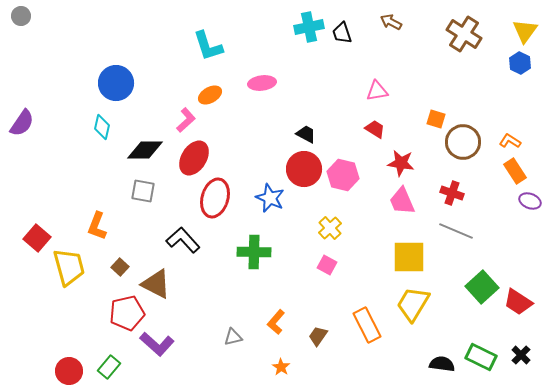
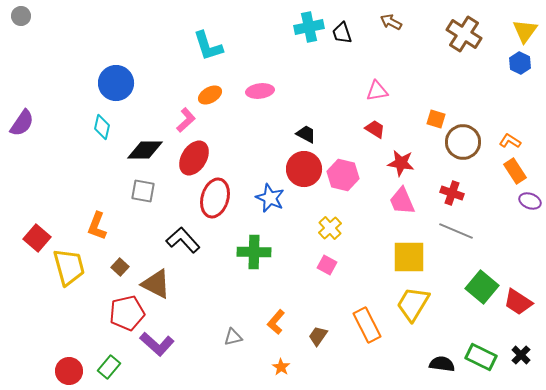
pink ellipse at (262, 83): moved 2 px left, 8 px down
green square at (482, 287): rotated 8 degrees counterclockwise
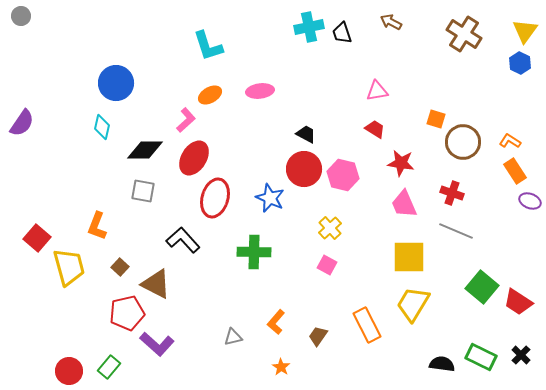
pink trapezoid at (402, 201): moved 2 px right, 3 px down
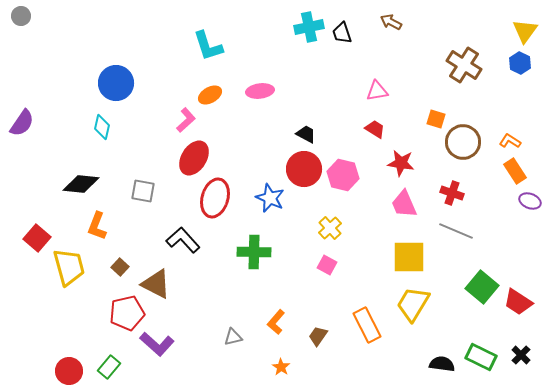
brown cross at (464, 34): moved 31 px down
black diamond at (145, 150): moved 64 px left, 34 px down; rotated 6 degrees clockwise
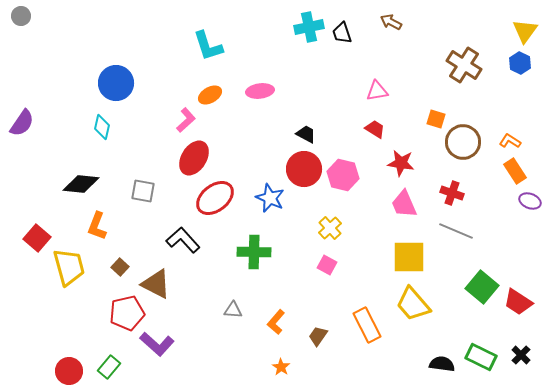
red ellipse at (215, 198): rotated 36 degrees clockwise
yellow trapezoid at (413, 304): rotated 72 degrees counterclockwise
gray triangle at (233, 337): moved 27 px up; rotated 18 degrees clockwise
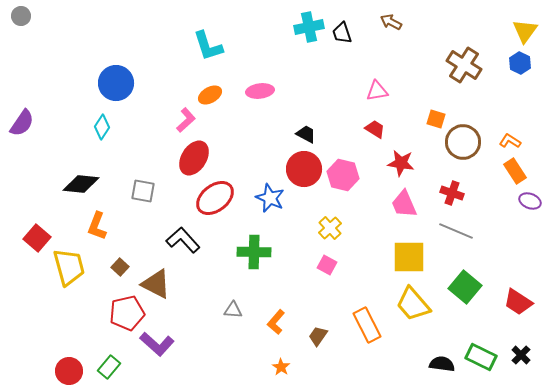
cyan diamond at (102, 127): rotated 20 degrees clockwise
green square at (482, 287): moved 17 px left
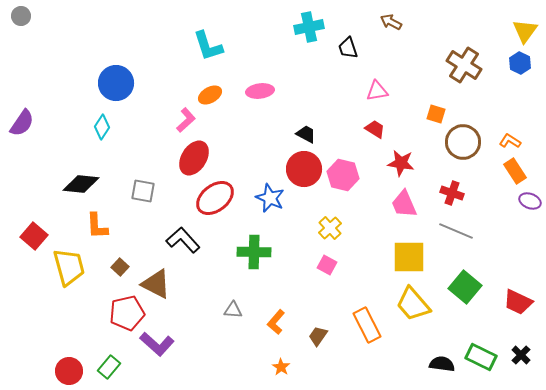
black trapezoid at (342, 33): moved 6 px right, 15 px down
orange square at (436, 119): moved 5 px up
orange L-shape at (97, 226): rotated 24 degrees counterclockwise
red square at (37, 238): moved 3 px left, 2 px up
red trapezoid at (518, 302): rotated 8 degrees counterclockwise
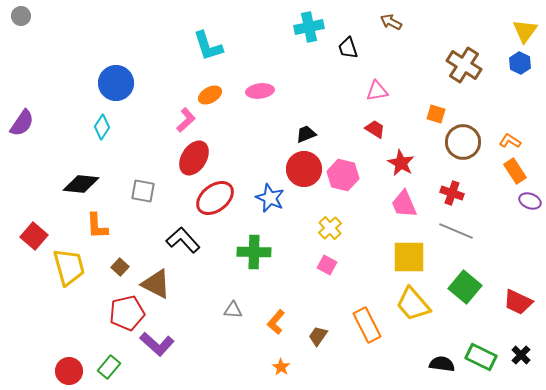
black trapezoid at (306, 134): rotated 50 degrees counterclockwise
red star at (401, 163): rotated 20 degrees clockwise
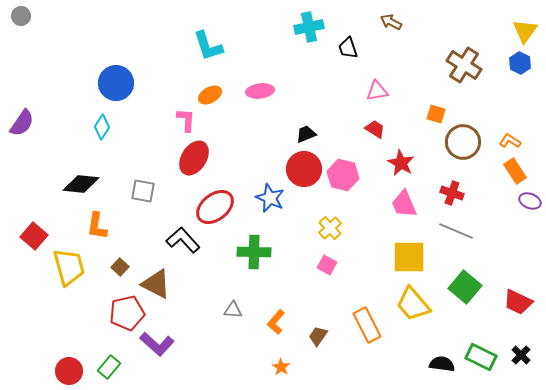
pink L-shape at (186, 120): rotated 45 degrees counterclockwise
red ellipse at (215, 198): moved 9 px down
orange L-shape at (97, 226): rotated 12 degrees clockwise
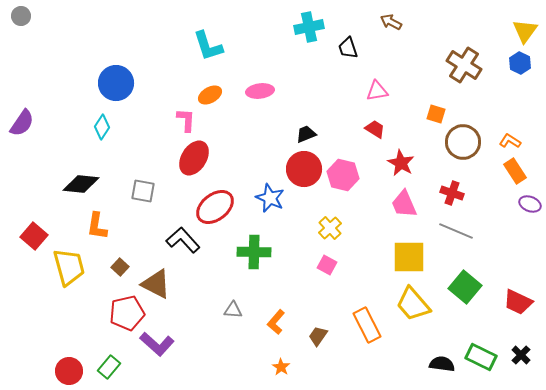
purple ellipse at (530, 201): moved 3 px down
